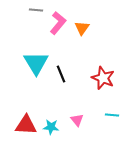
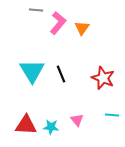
cyan triangle: moved 4 px left, 8 px down
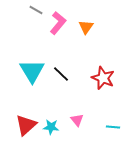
gray line: rotated 24 degrees clockwise
orange triangle: moved 4 px right, 1 px up
black line: rotated 24 degrees counterclockwise
cyan line: moved 1 px right, 12 px down
red triangle: rotated 45 degrees counterclockwise
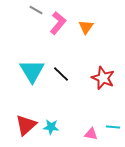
pink triangle: moved 14 px right, 14 px down; rotated 40 degrees counterclockwise
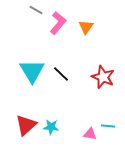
red star: moved 1 px up
cyan line: moved 5 px left, 1 px up
pink triangle: moved 1 px left
